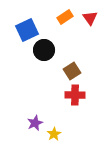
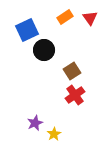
red cross: rotated 36 degrees counterclockwise
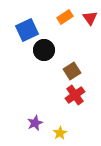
yellow star: moved 6 px right, 1 px up
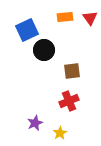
orange rectangle: rotated 28 degrees clockwise
brown square: rotated 24 degrees clockwise
red cross: moved 6 px left, 6 px down; rotated 12 degrees clockwise
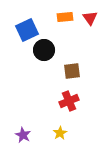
purple star: moved 12 px left, 12 px down; rotated 21 degrees counterclockwise
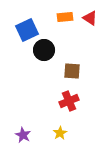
red triangle: rotated 21 degrees counterclockwise
brown square: rotated 12 degrees clockwise
